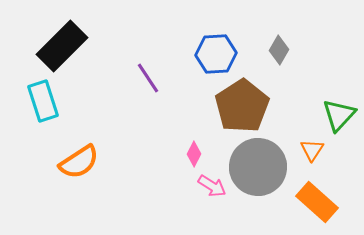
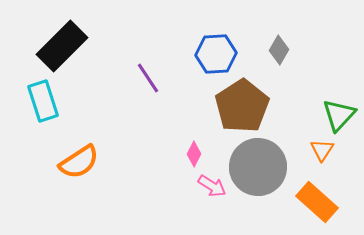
orange triangle: moved 10 px right
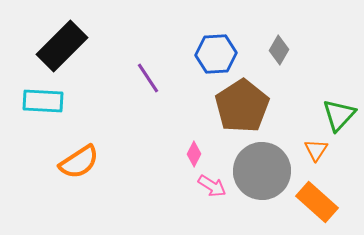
cyan rectangle: rotated 69 degrees counterclockwise
orange triangle: moved 6 px left
gray circle: moved 4 px right, 4 px down
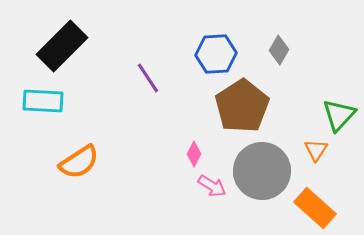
orange rectangle: moved 2 px left, 6 px down
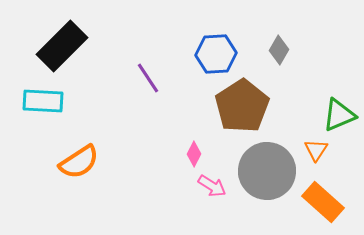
green triangle: rotated 24 degrees clockwise
gray circle: moved 5 px right
orange rectangle: moved 8 px right, 6 px up
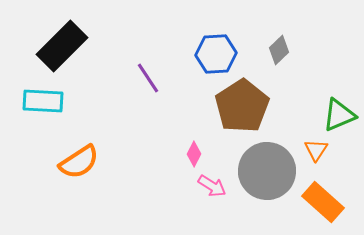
gray diamond: rotated 16 degrees clockwise
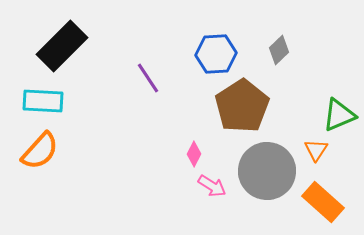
orange semicircle: moved 39 px left, 11 px up; rotated 15 degrees counterclockwise
